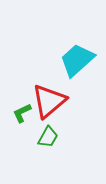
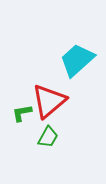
green L-shape: rotated 15 degrees clockwise
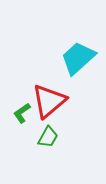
cyan trapezoid: moved 1 px right, 2 px up
green L-shape: rotated 25 degrees counterclockwise
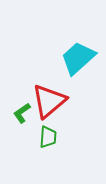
green trapezoid: rotated 25 degrees counterclockwise
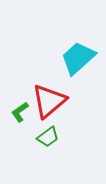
green L-shape: moved 2 px left, 1 px up
green trapezoid: rotated 50 degrees clockwise
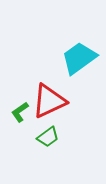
cyan trapezoid: moved 1 px right; rotated 6 degrees clockwise
red triangle: rotated 15 degrees clockwise
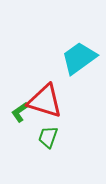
red triangle: moved 4 px left; rotated 42 degrees clockwise
green trapezoid: rotated 145 degrees clockwise
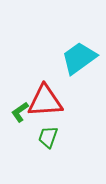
red triangle: rotated 21 degrees counterclockwise
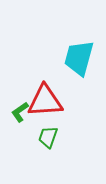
cyan trapezoid: rotated 39 degrees counterclockwise
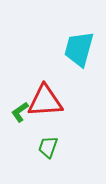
cyan trapezoid: moved 9 px up
green trapezoid: moved 10 px down
